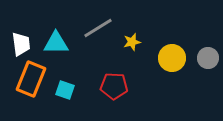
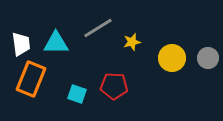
cyan square: moved 12 px right, 4 px down
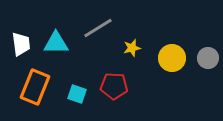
yellow star: moved 6 px down
orange rectangle: moved 4 px right, 8 px down
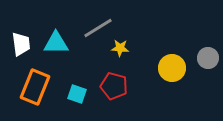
yellow star: moved 12 px left; rotated 18 degrees clockwise
yellow circle: moved 10 px down
red pentagon: rotated 12 degrees clockwise
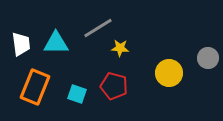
yellow circle: moved 3 px left, 5 px down
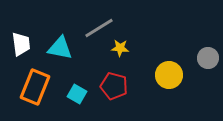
gray line: moved 1 px right
cyan triangle: moved 4 px right, 5 px down; rotated 12 degrees clockwise
yellow circle: moved 2 px down
cyan square: rotated 12 degrees clockwise
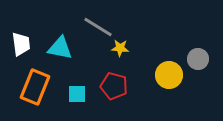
gray line: moved 1 px left, 1 px up; rotated 64 degrees clockwise
gray circle: moved 10 px left, 1 px down
cyan square: rotated 30 degrees counterclockwise
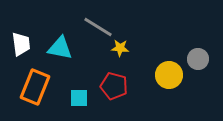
cyan square: moved 2 px right, 4 px down
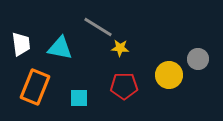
red pentagon: moved 10 px right; rotated 16 degrees counterclockwise
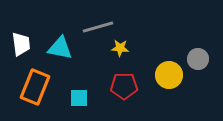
gray line: rotated 48 degrees counterclockwise
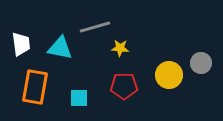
gray line: moved 3 px left
gray circle: moved 3 px right, 4 px down
orange rectangle: rotated 12 degrees counterclockwise
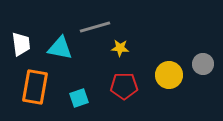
gray circle: moved 2 px right, 1 px down
cyan square: rotated 18 degrees counterclockwise
